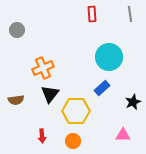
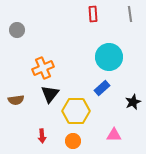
red rectangle: moved 1 px right
pink triangle: moved 9 px left
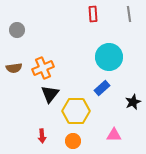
gray line: moved 1 px left
brown semicircle: moved 2 px left, 32 px up
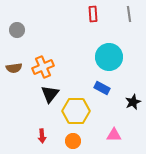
orange cross: moved 1 px up
blue rectangle: rotated 70 degrees clockwise
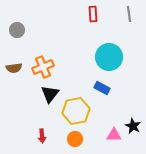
black star: moved 24 px down; rotated 21 degrees counterclockwise
yellow hexagon: rotated 12 degrees counterclockwise
orange circle: moved 2 px right, 2 px up
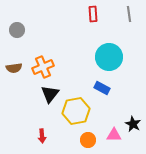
black star: moved 2 px up
orange circle: moved 13 px right, 1 px down
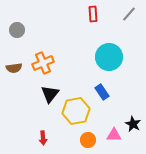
gray line: rotated 49 degrees clockwise
orange cross: moved 4 px up
blue rectangle: moved 4 px down; rotated 28 degrees clockwise
red arrow: moved 1 px right, 2 px down
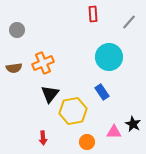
gray line: moved 8 px down
yellow hexagon: moved 3 px left
pink triangle: moved 3 px up
orange circle: moved 1 px left, 2 px down
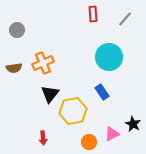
gray line: moved 4 px left, 3 px up
pink triangle: moved 2 px left, 2 px down; rotated 28 degrees counterclockwise
orange circle: moved 2 px right
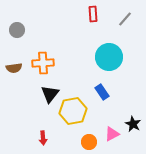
orange cross: rotated 20 degrees clockwise
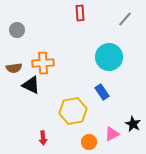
red rectangle: moved 13 px left, 1 px up
black triangle: moved 19 px left, 9 px up; rotated 42 degrees counterclockwise
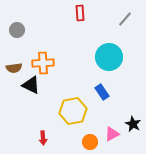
orange circle: moved 1 px right
